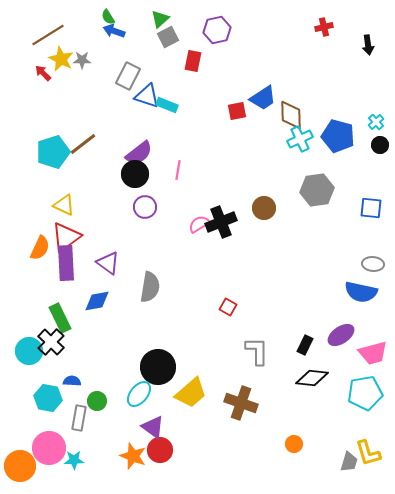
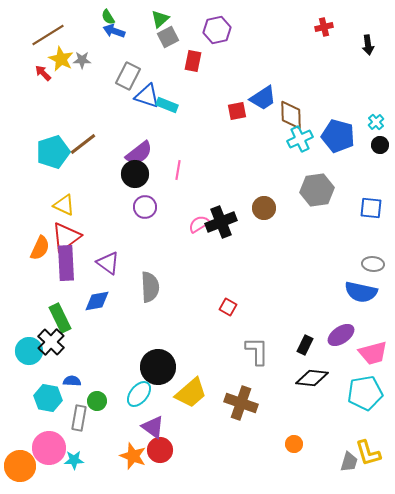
gray semicircle at (150, 287): rotated 12 degrees counterclockwise
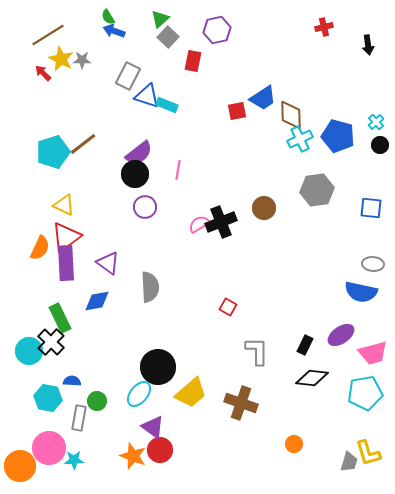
gray square at (168, 37): rotated 20 degrees counterclockwise
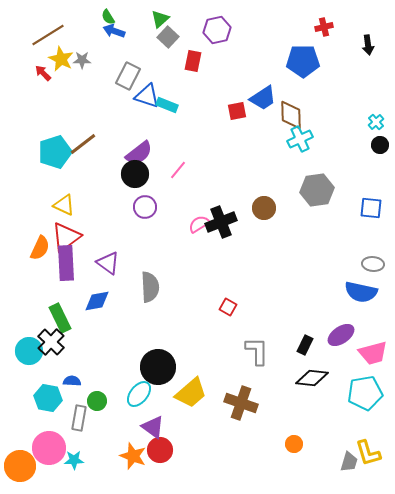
blue pentagon at (338, 136): moved 35 px left, 75 px up; rotated 16 degrees counterclockwise
cyan pentagon at (53, 152): moved 2 px right
pink line at (178, 170): rotated 30 degrees clockwise
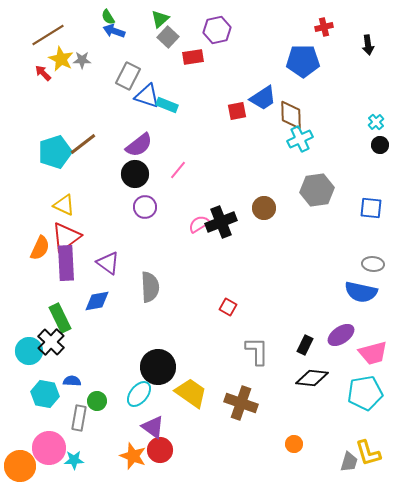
red rectangle at (193, 61): moved 4 px up; rotated 70 degrees clockwise
purple semicircle at (139, 153): moved 8 px up
yellow trapezoid at (191, 393): rotated 104 degrees counterclockwise
cyan hexagon at (48, 398): moved 3 px left, 4 px up
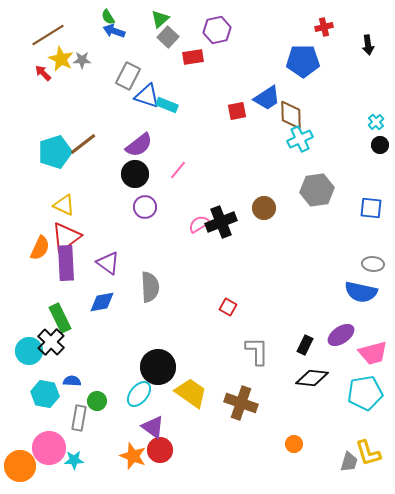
blue trapezoid at (263, 98): moved 4 px right
blue diamond at (97, 301): moved 5 px right, 1 px down
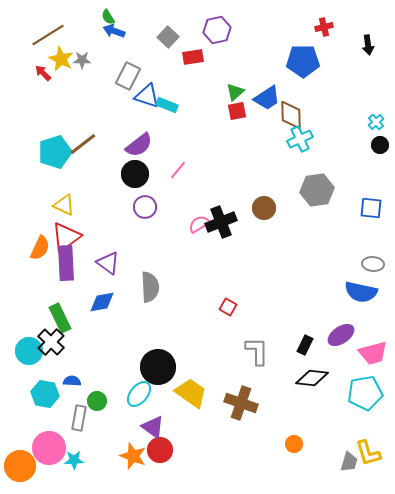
green triangle at (160, 19): moved 75 px right, 73 px down
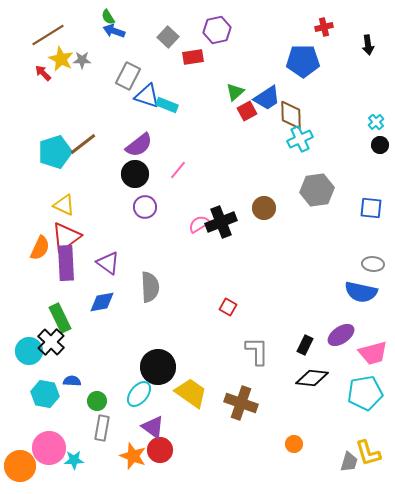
red square at (237, 111): moved 10 px right; rotated 18 degrees counterclockwise
gray rectangle at (79, 418): moved 23 px right, 10 px down
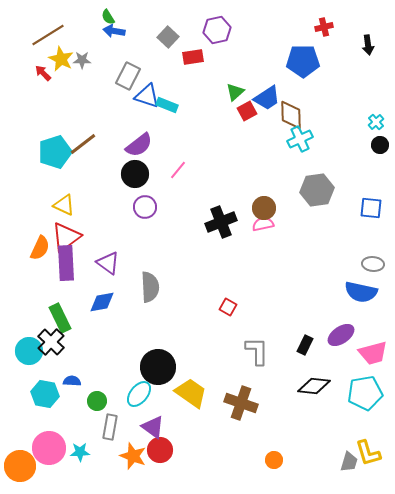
blue arrow at (114, 31): rotated 10 degrees counterclockwise
pink semicircle at (199, 224): moved 64 px right; rotated 20 degrees clockwise
black diamond at (312, 378): moved 2 px right, 8 px down
gray rectangle at (102, 428): moved 8 px right, 1 px up
orange circle at (294, 444): moved 20 px left, 16 px down
cyan star at (74, 460): moved 6 px right, 8 px up
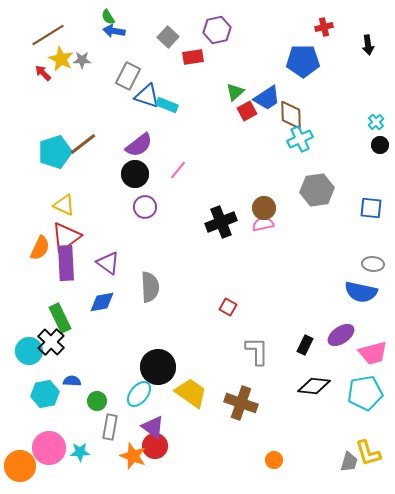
cyan hexagon at (45, 394): rotated 20 degrees counterclockwise
red circle at (160, 450): moved 5 px left, 4 px up
